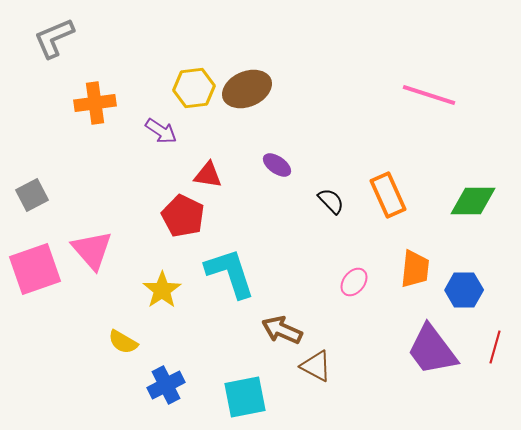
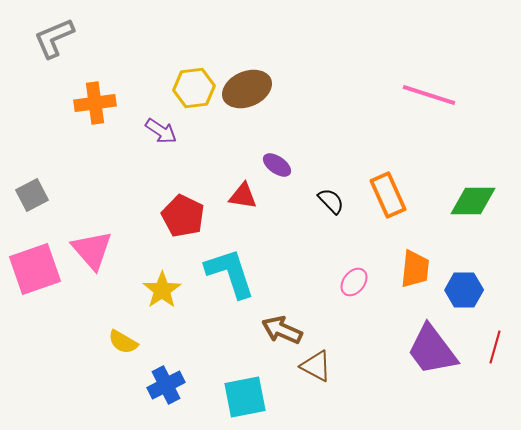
red triangle: moved 35 px right, 21 px down
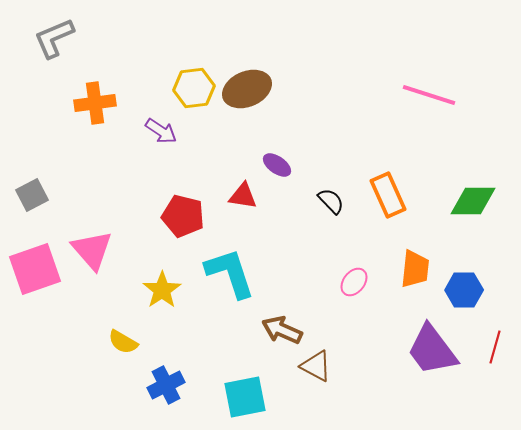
red pentagon: rotated 12 degrees counterclockwise
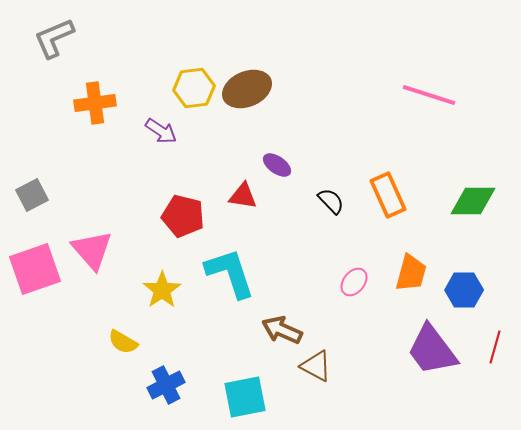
orange trapezoid: moved 4 px left, 4 px down; rotated 9 degrees clockwise
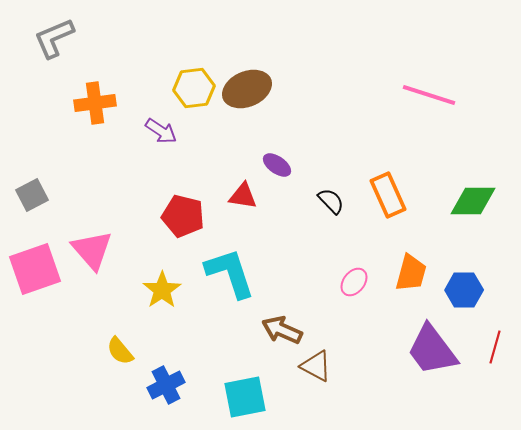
yellow semicircle: moved 3 px left, 9 px down; rotated 20 degrees clockwise
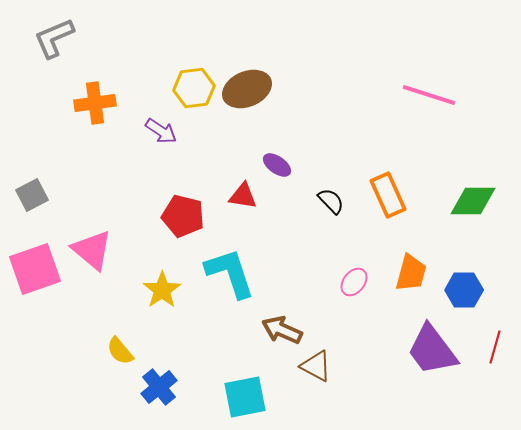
pink triangle: rotated 9 degrees counterclockwise
blue cross: moved 7 px left, 2 px down; rotated 12 degrees counterclockwise
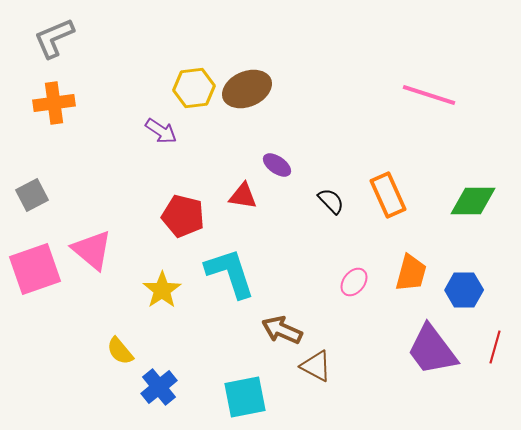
orange cross: moved 41 px left
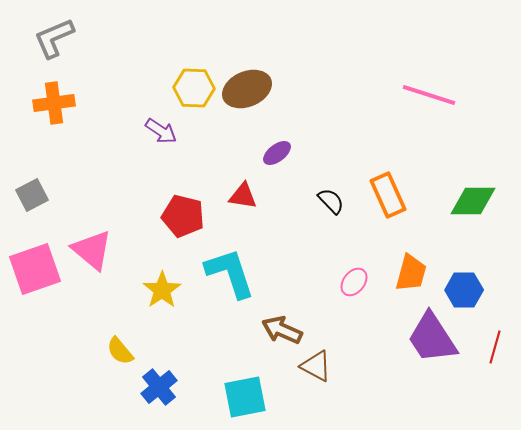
yellow hexagon: rotated 9 degrees clockwise
purple ellipse: moved 12 px up; rotated 72 degrees counterclockwise
purple trapezoid: moved 12 px up; rotated 4 degrees clockwise
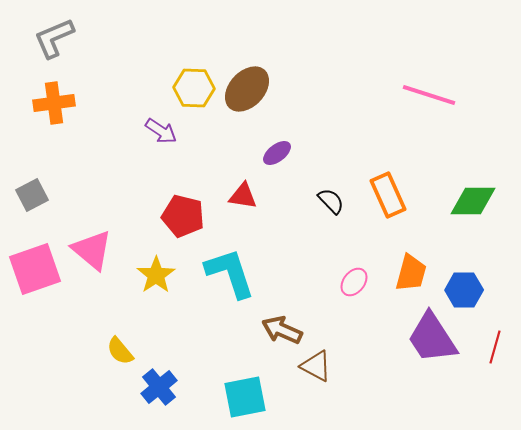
brown ellipse: rotated 24 degrees counterclockwise
yellow star: moved 6 px left, 15 px up
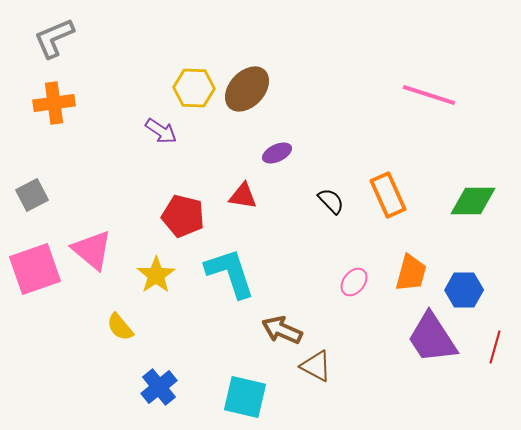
purple ellipse: rotated 12 degrees clockwise
yellow semicircle: moved 24 px up
cyan square: rotated 24 degrees clockwise
